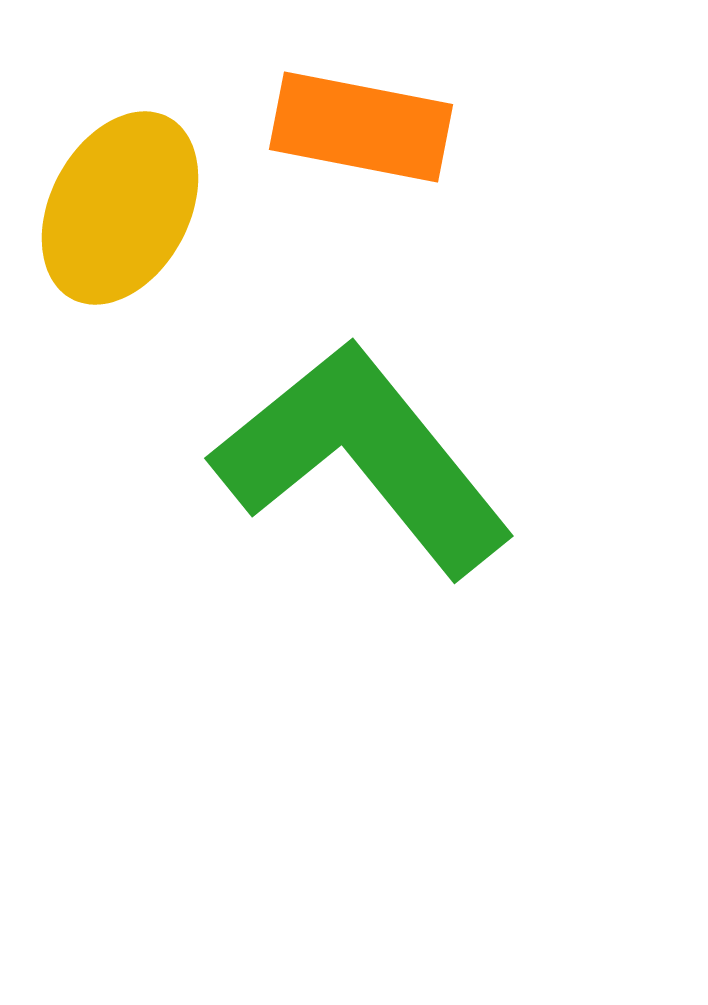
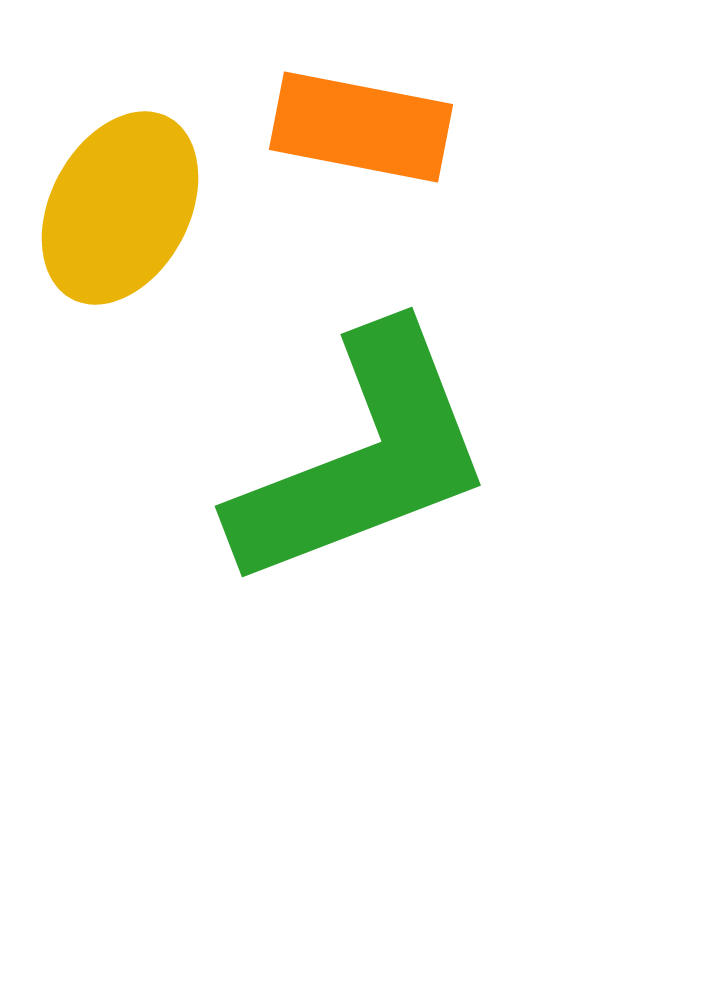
green L-shape: rotated 108 degrees clockwise
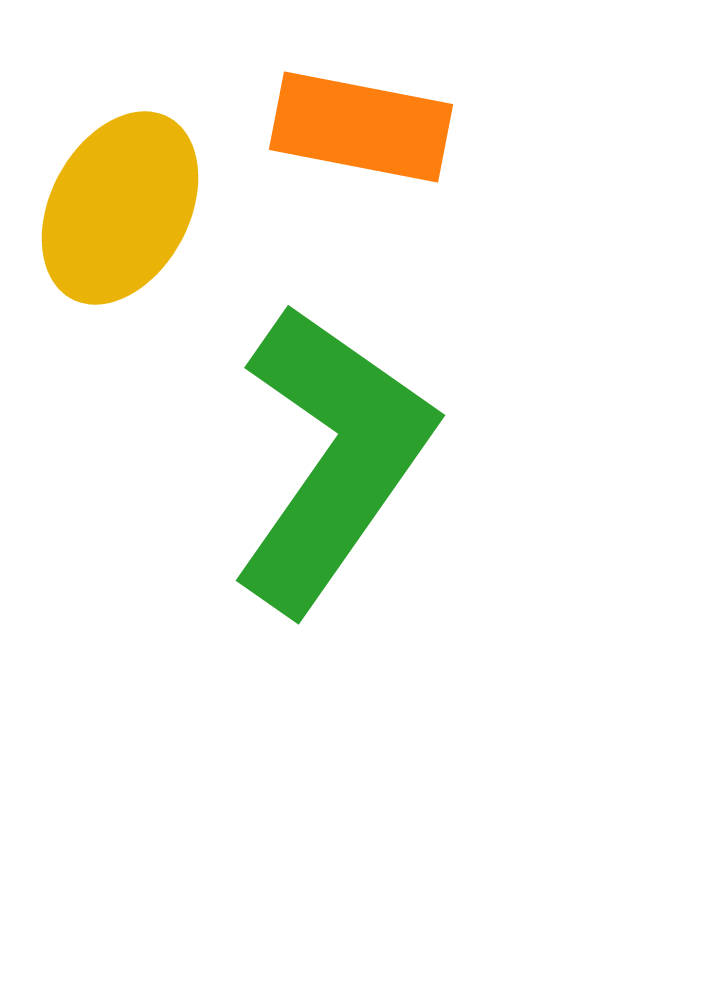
green L-shape: moved 31 px left; rotated 34 degrees counterclockwise
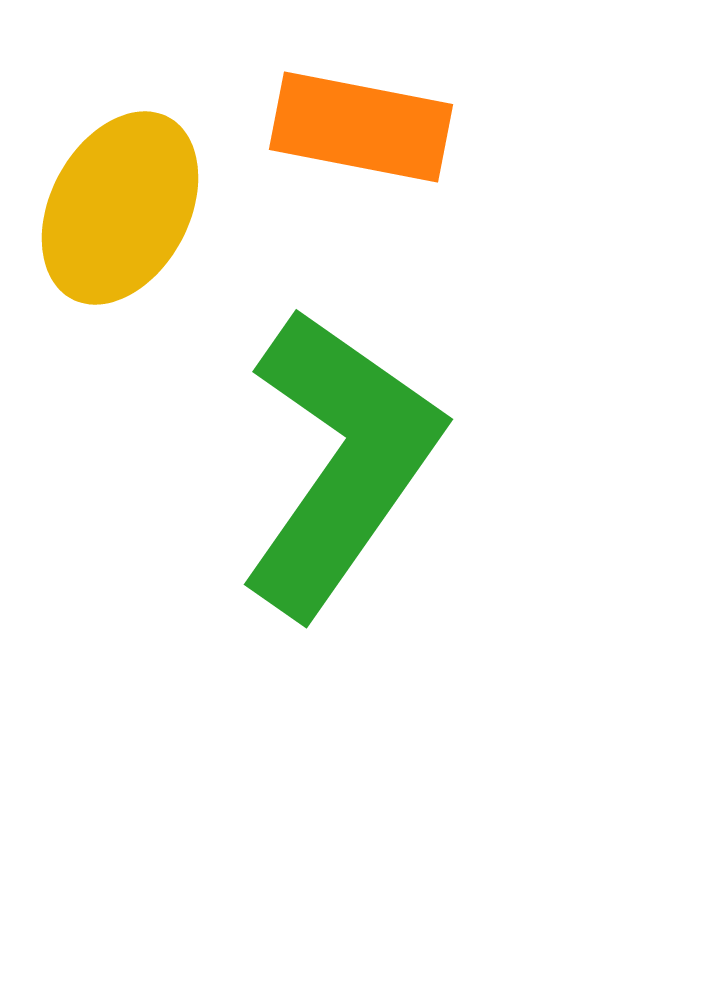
green L-shape: moved 8 px right, 4 px down
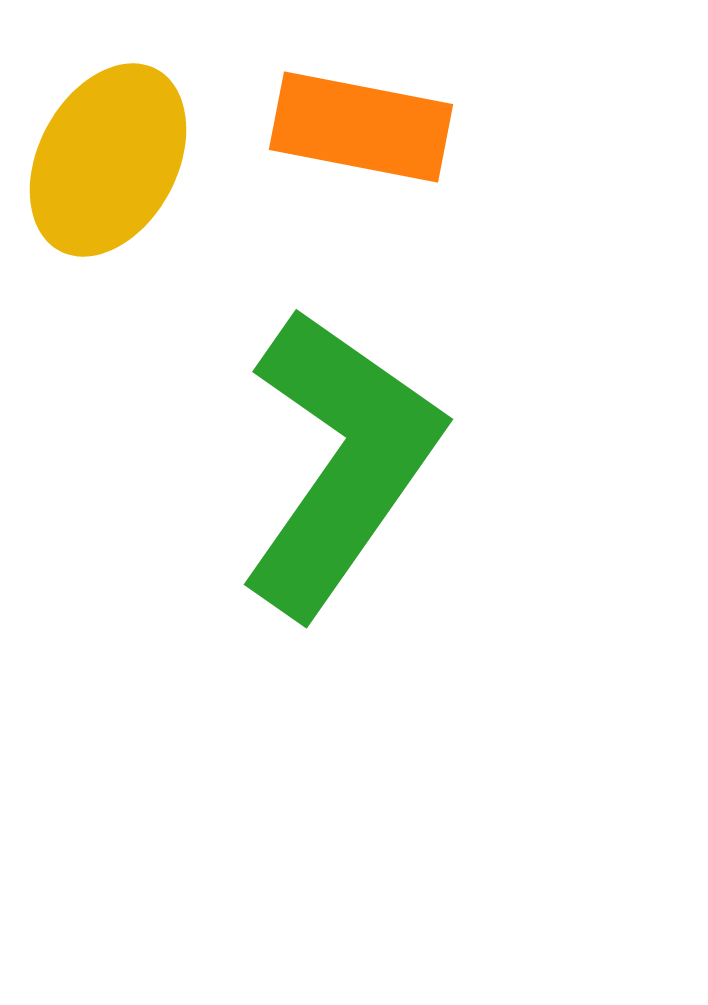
yellow ellipse: moved 12 px left, 48 px up
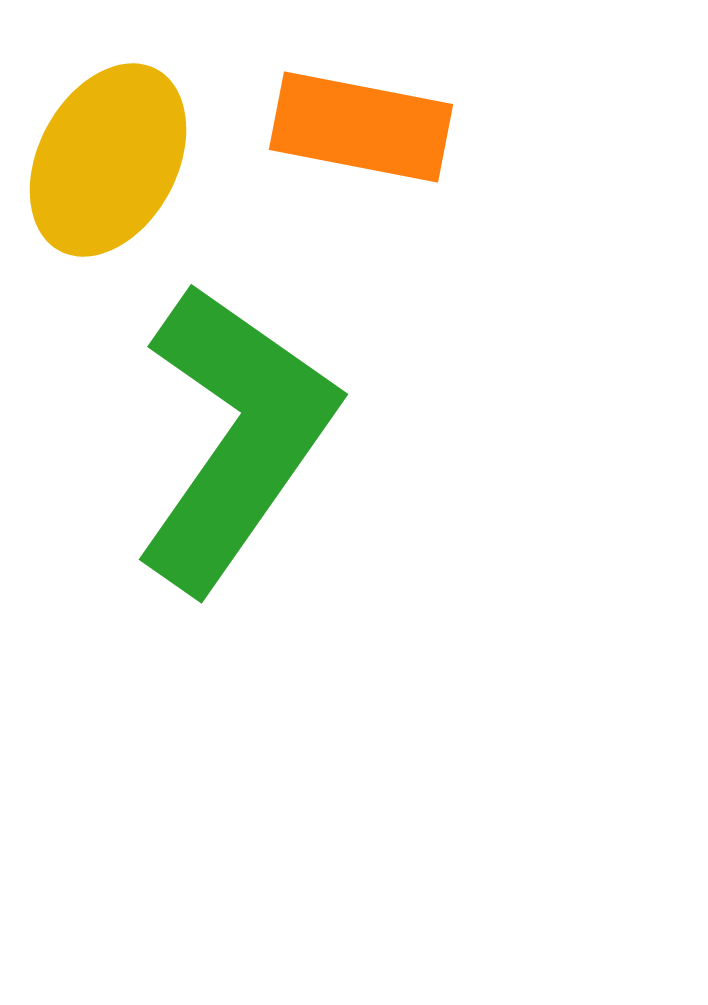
green L-shape: moved 105 px left, 25 px up
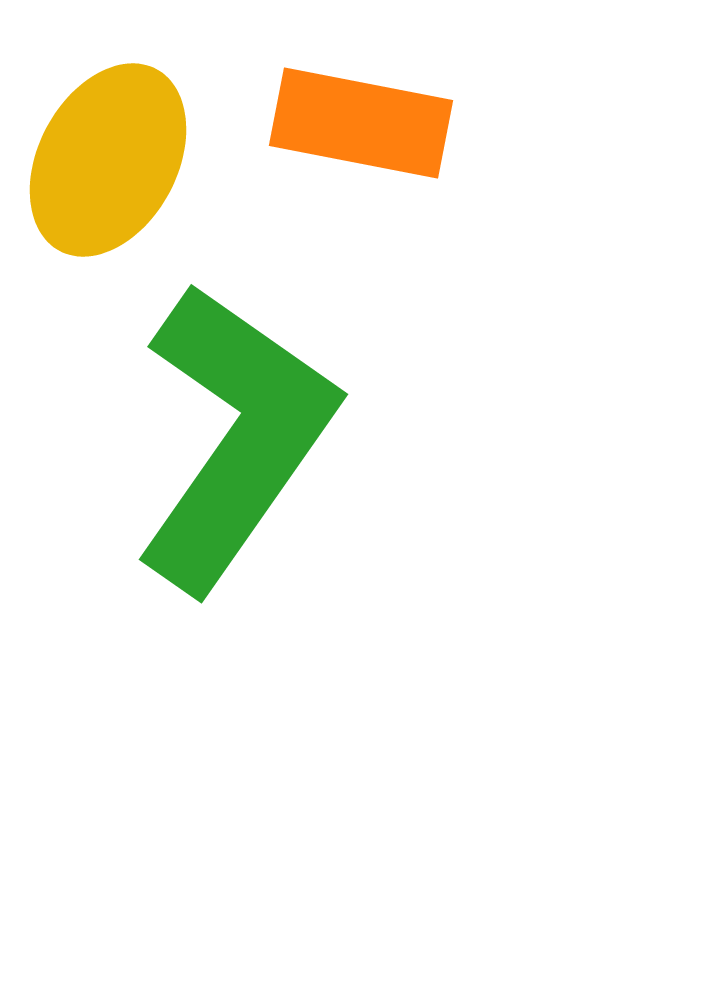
orange rectangle: moved 4 px up
